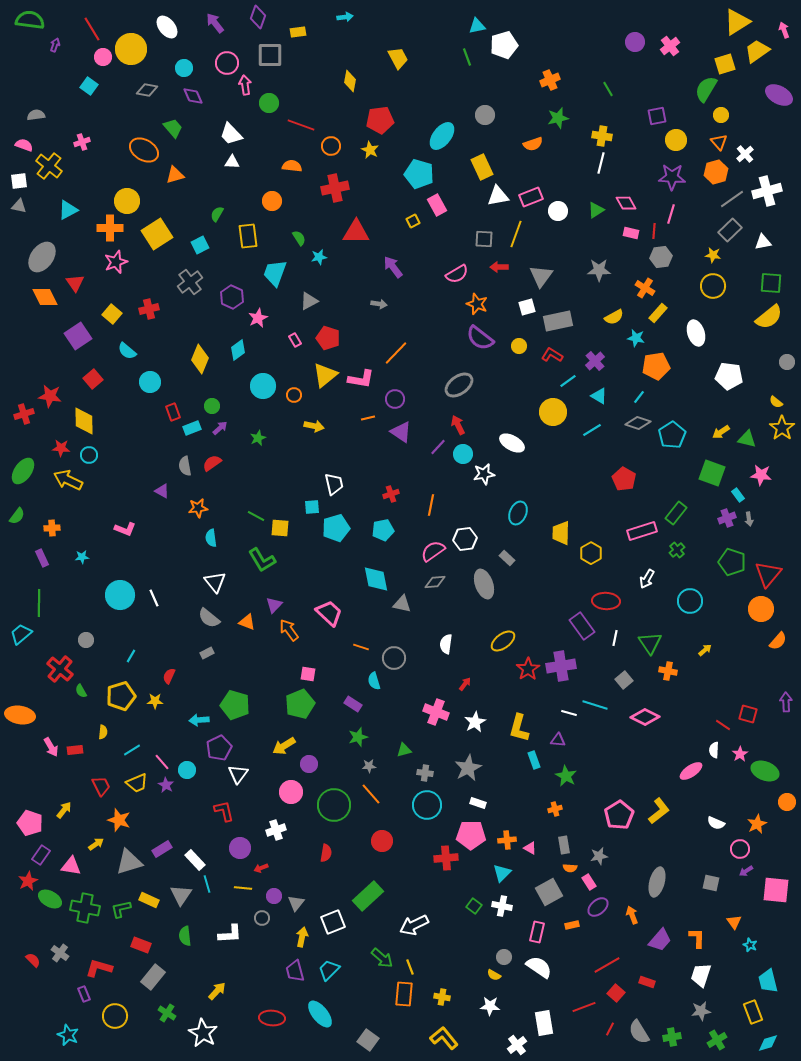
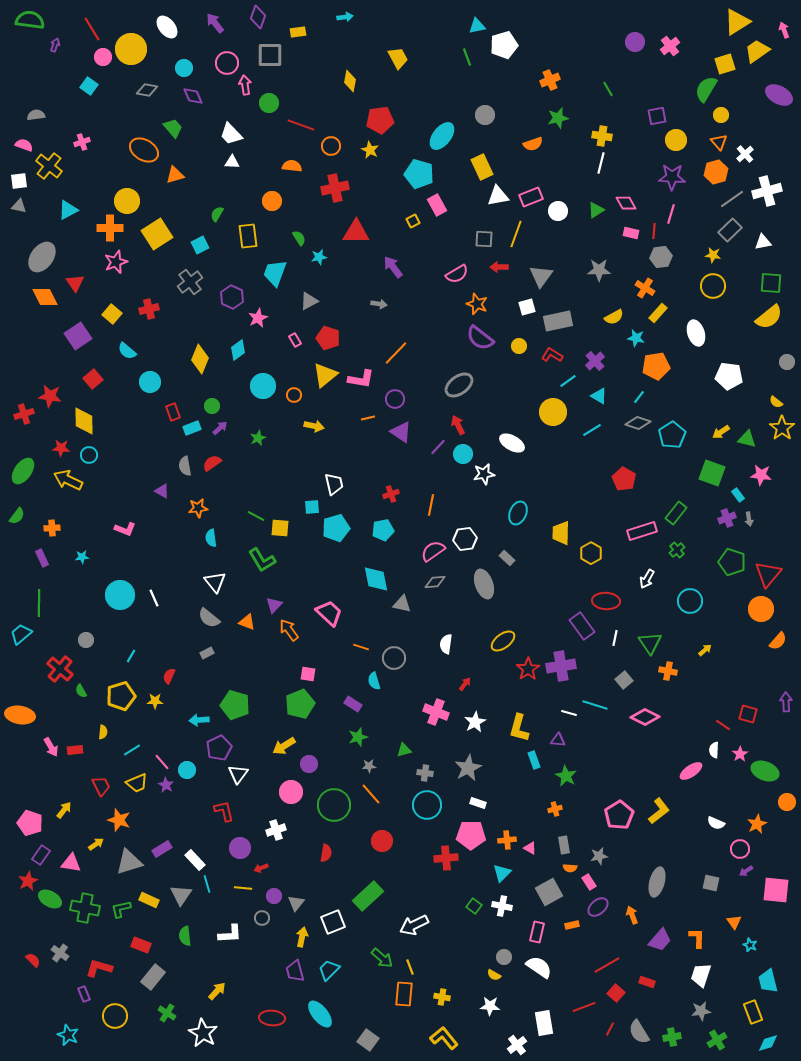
pink triangle at (71, 866): moved 3 px up
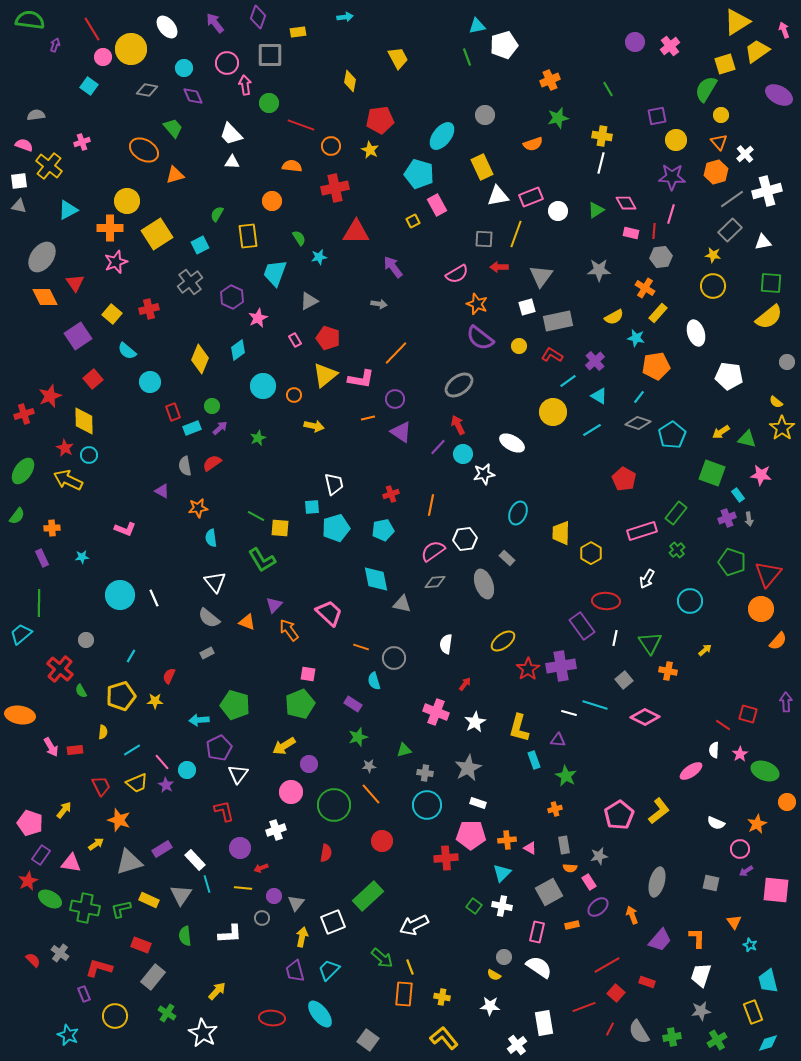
red star at (50, 396): rotated 30 degrees counterclockwise
red star at (61, 448): moved 4 px right; rotated 24 degrees clockwise
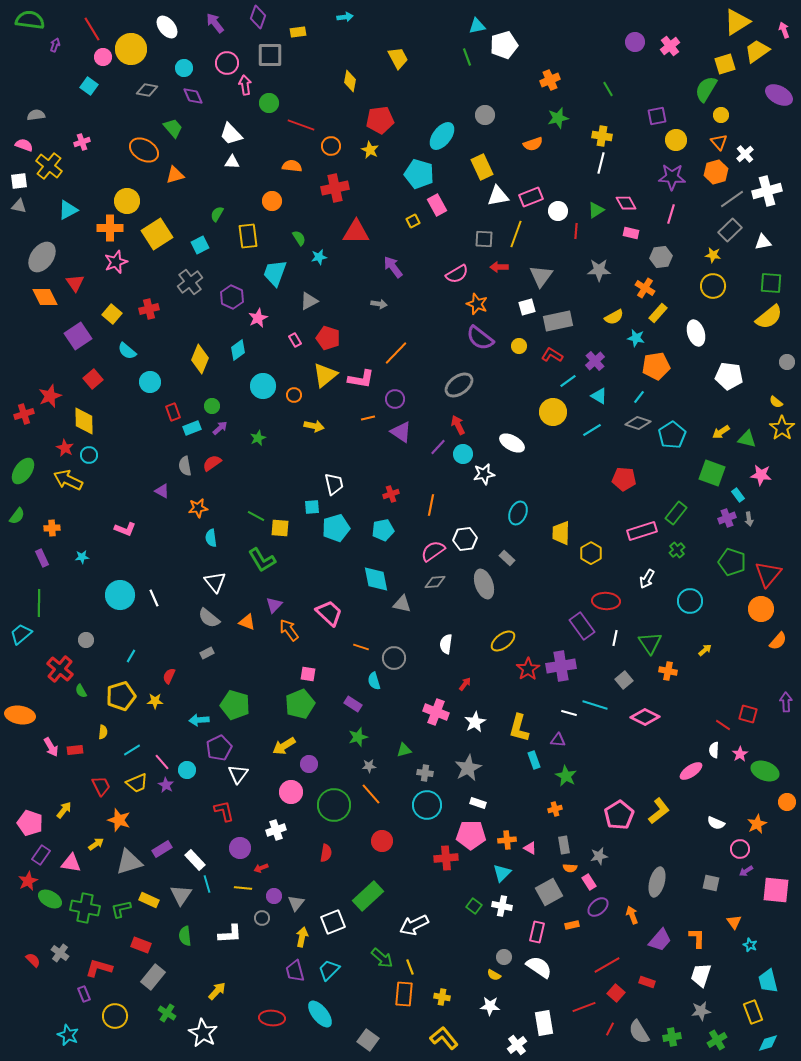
red line at (654, 231): moved 78 px left
red pentagon at (624, 479): rotated 25 degrees counterclockwise
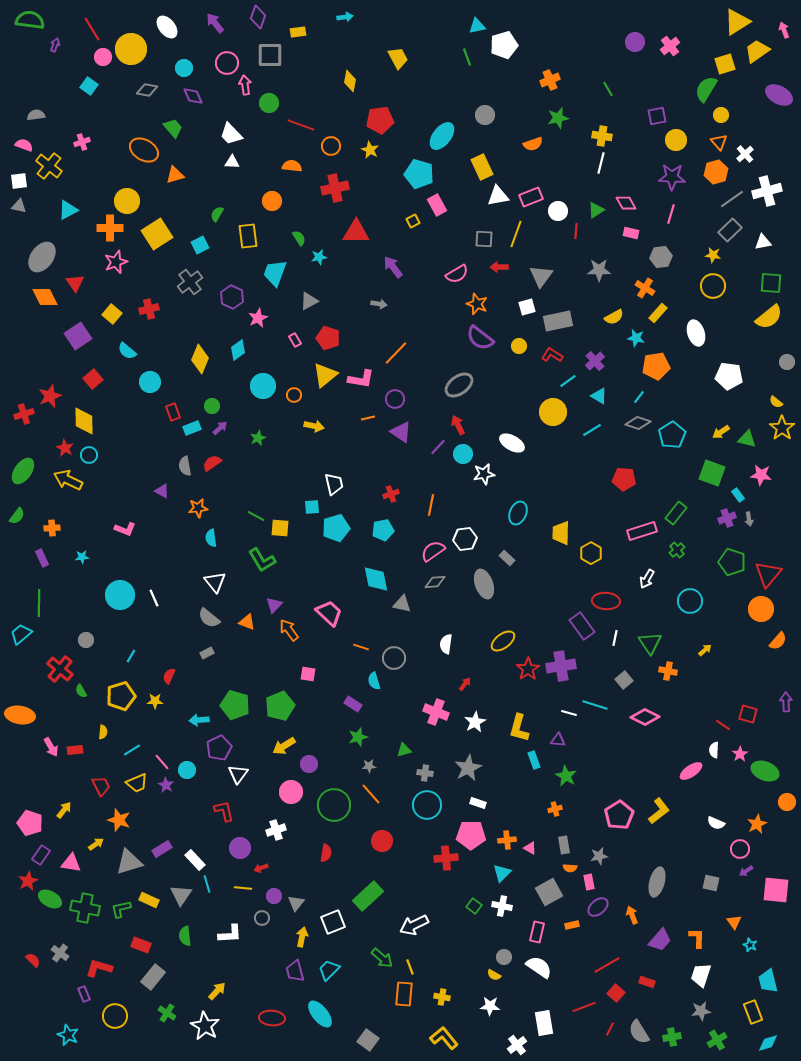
green pentagon at (300, 704): moved 20 px left, 2 px down
pink rectangle at (589, 882): rotated 21 degrees clockwise
white star at (203, 1033): moved 2 px right, 7 px up
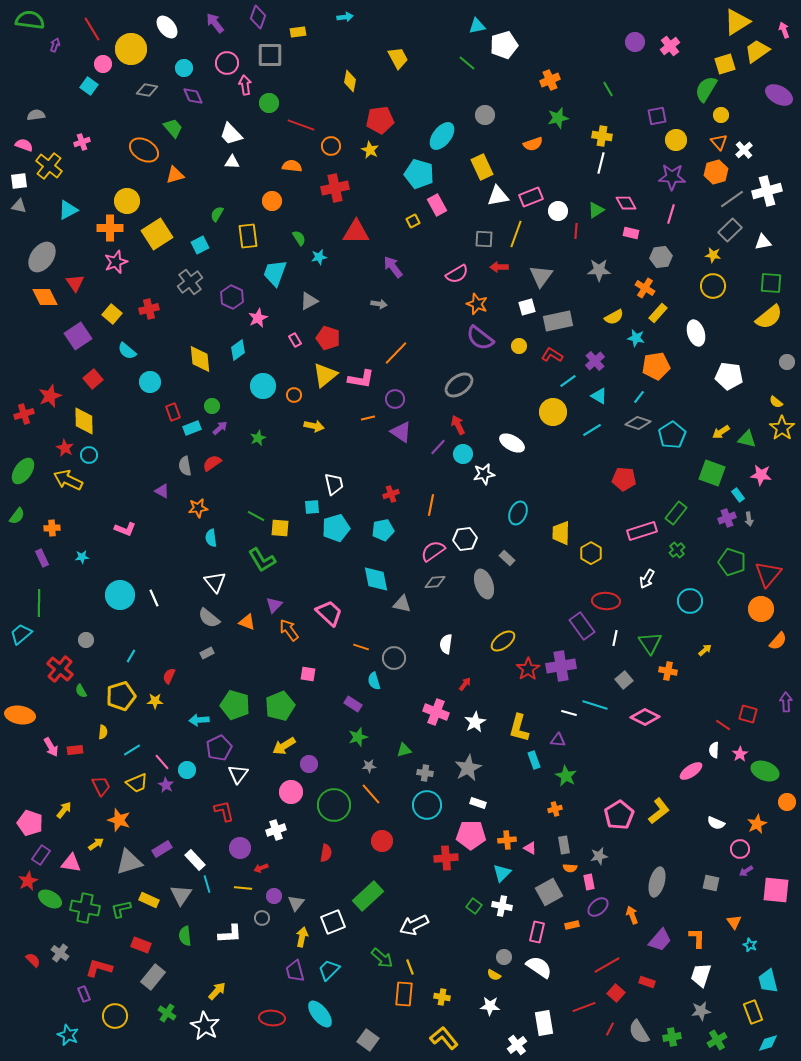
pink circle at (103, 57): moved 7 px down
green line at (467, 57): moved 6 px down; rotated 30 degrees counterclockwise
white cross at (745, 154): moved 1 px left, 4 px up
yellow diamond at (200, 359): rotated 28 degrees counterclockwise
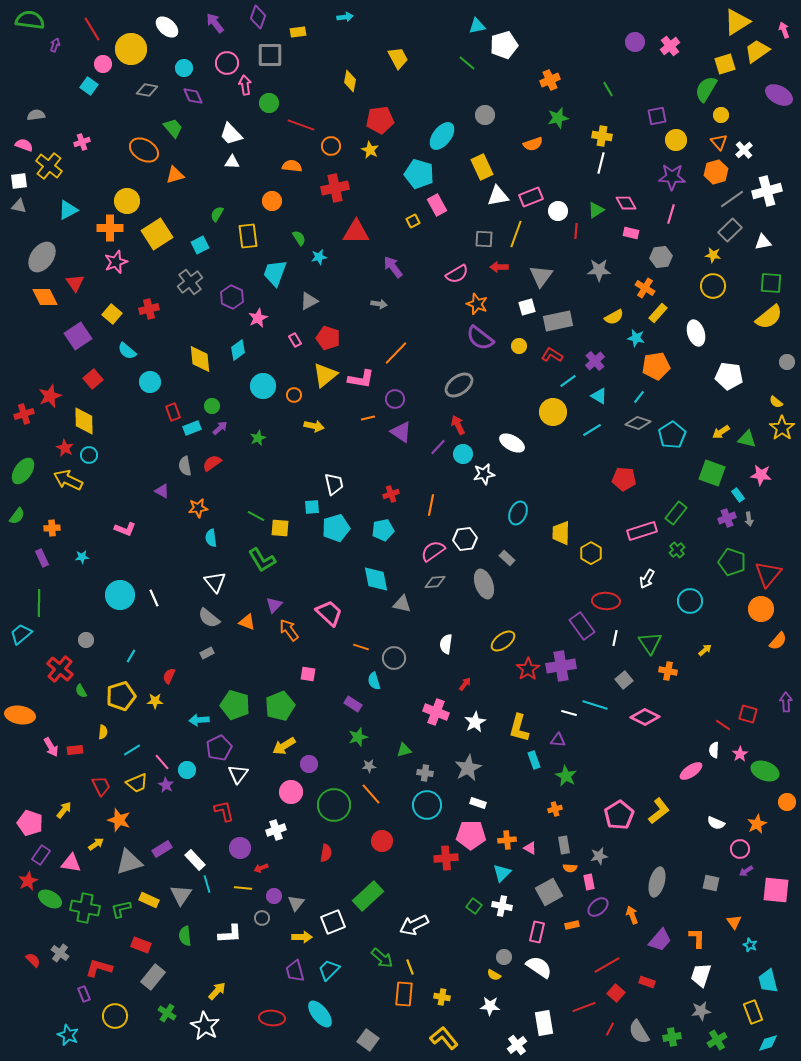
white ellipse at (167, 27): rotated 10 degrees counterclockwise
yellow arrow at (302, 937): rotated 78 degrees clockwise
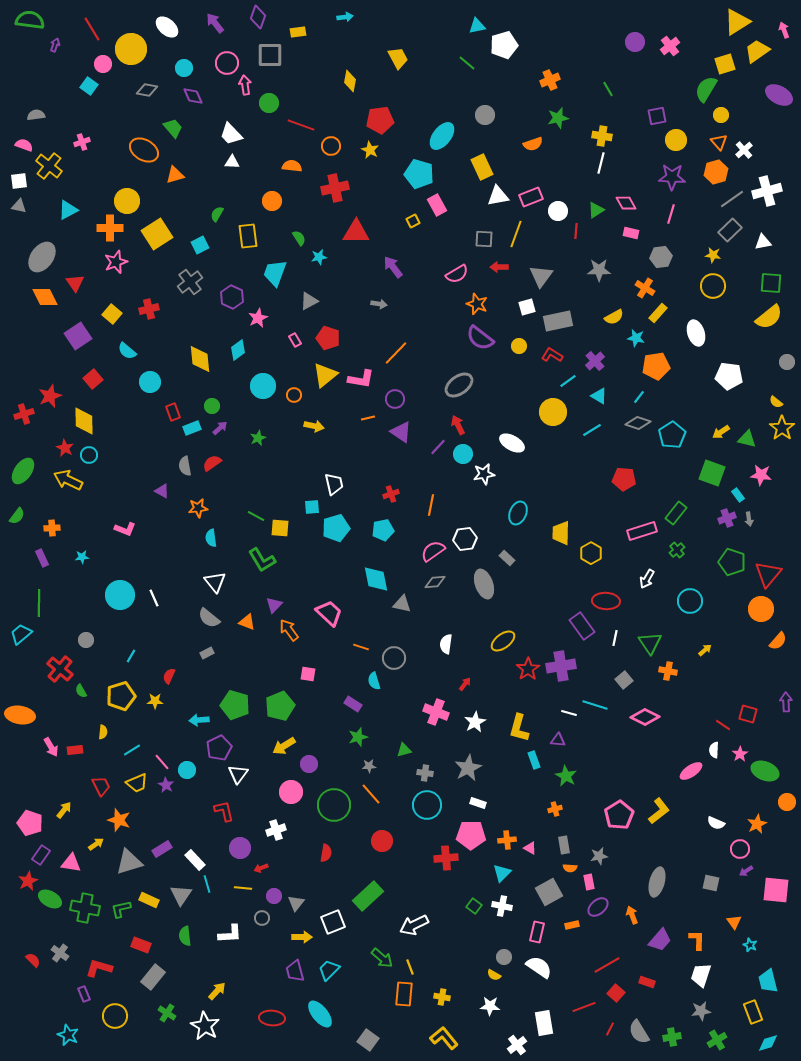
orange L-shape at (697, 938): moved 2 px down
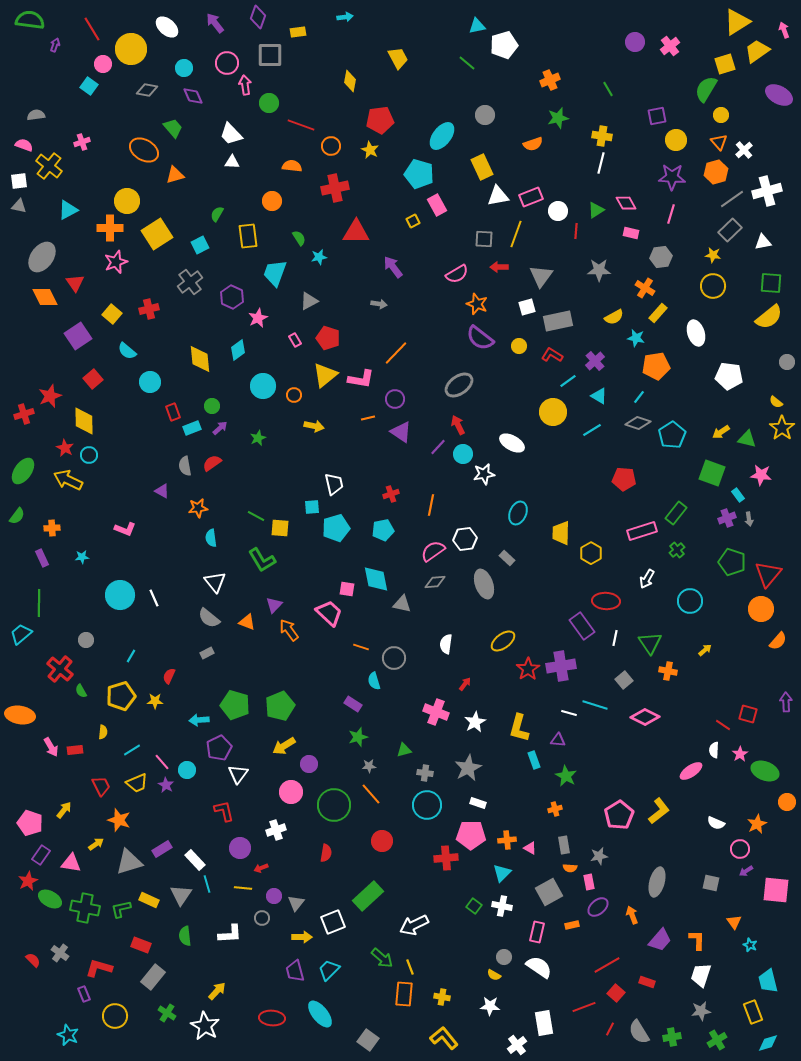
pink square at (308, 674): moved 39 px right, 85 px up
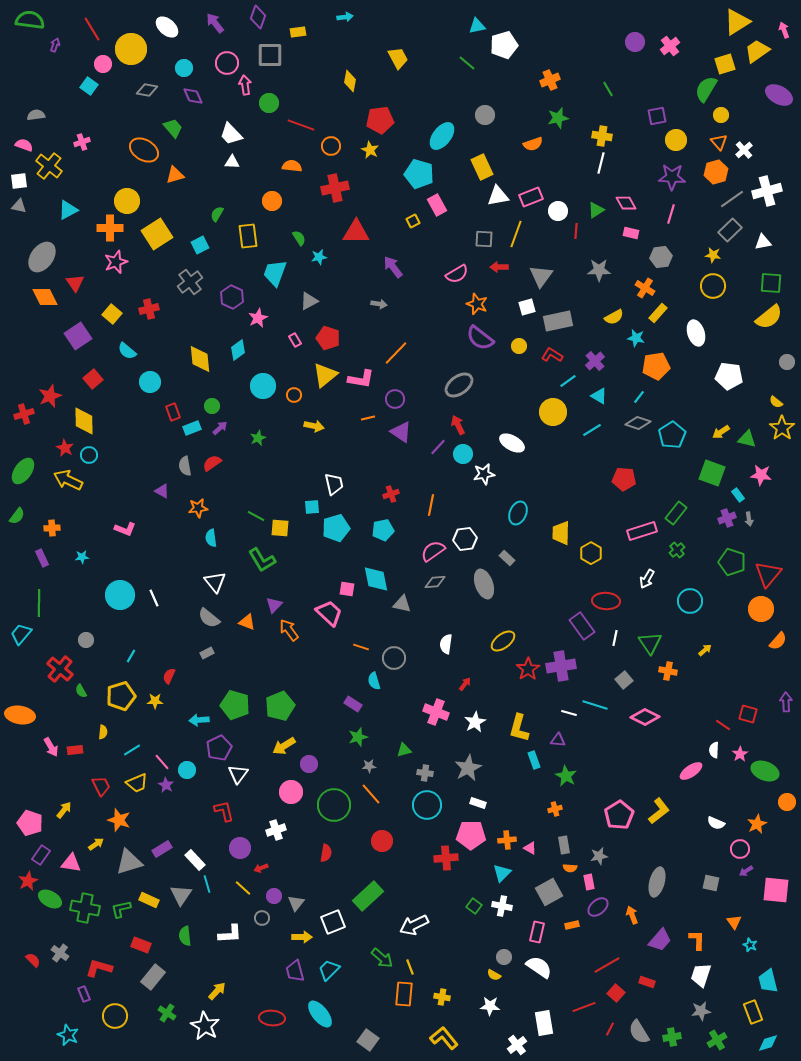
cyan trapezoid at (21, 634): rotated 10 degrees counterclockwise
yellow line at (243, 888): rotated 36 degrees clockwise
